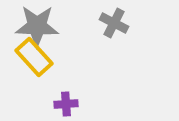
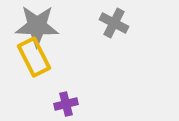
yellow rectangle: rotated 15 degrees clockwise
purple cross: rotated 10 degrees counterclockwise
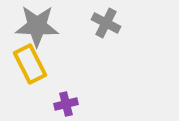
gray cross: moved 8 px left
yellow rectangle: moved 4 px left, 7 px down
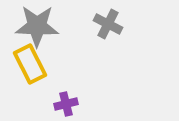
gray cross: moved 2 px right, 1 px down
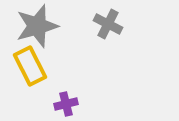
gray star: rotated 18 degrees counterclockwise
yellow rectangle: moved 2 px down
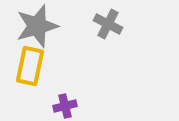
yellow rectangle: rotated 39 degrees clockwise
purple cross: moved 1 px left, 2 px down
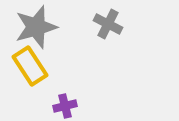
gray star: moved 1 px left, 1 px down
yellow rectangle: rotated 45 degrees counterclockwise
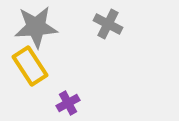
gray star: rotated 12 degrees clockwise
purple cross: moved 3 px right, 3 px up; rotated 15 degrees counterclockwise
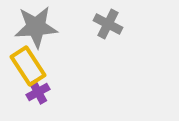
yellow rectangle: moved 2 px left
purple cross: moved 30 px left, 11 px up
